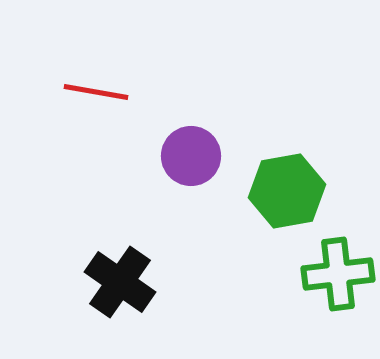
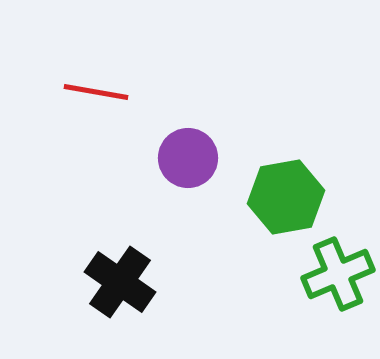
purple circle: moved 3 px left, 2 px down
green hexagon: moved 1 px left, 6 px down
green cross: rotated 16 degrees counterclockwise
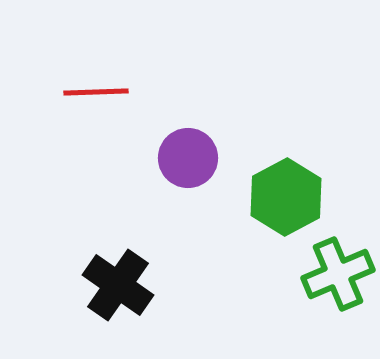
red line: rotated 12 degrees counterclockwise
green hexagon: rotated 18 degrees counterclockwise
black cross: moved 2 px left, 3 px down
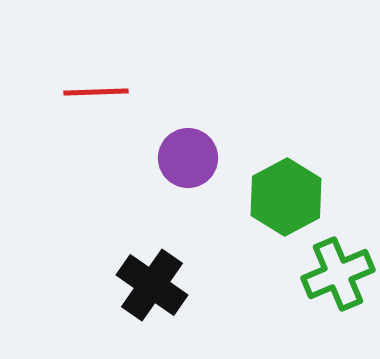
black cross: moved 34 px right
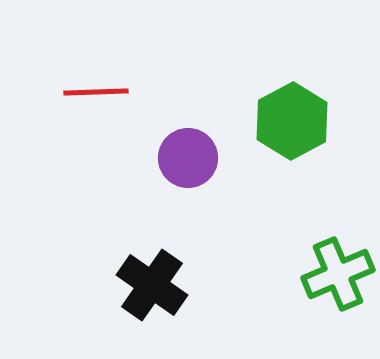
green hexagon: moved 6 px right, 76 px up
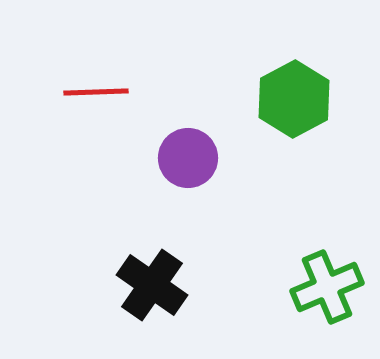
green hexagon: moved 2 px right, 22 px up
green cross: moved 11 px left, 13 px down
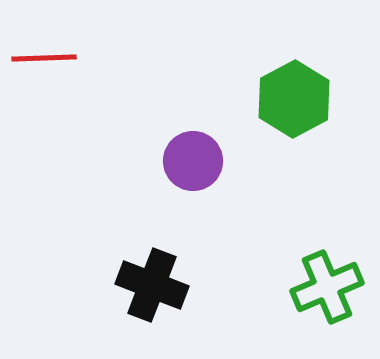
red line: moved 52 px left, 34 px up
purple circle: moved 5 px right, 3 px down
black cross: rotated 14 degrees counterclockwise
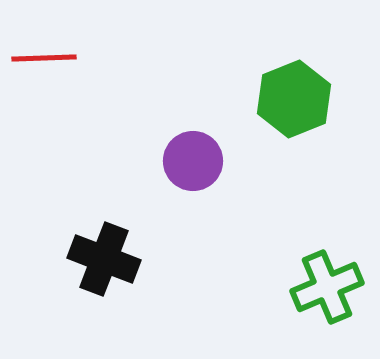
green hexagon: rotated 6 degrees clockwise
black cross: moved 48 px left, 26 px up
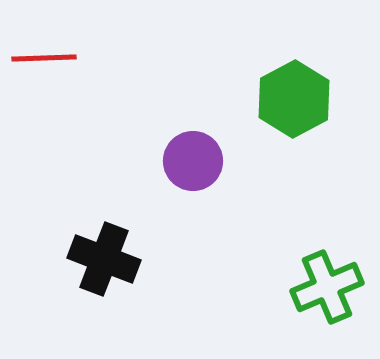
green hexagon: rotated 6 degrees counterclockwise
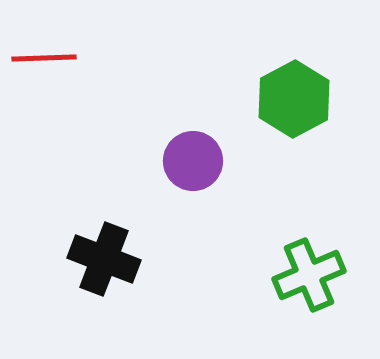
green cross: moved 18 px left, 12 px up
